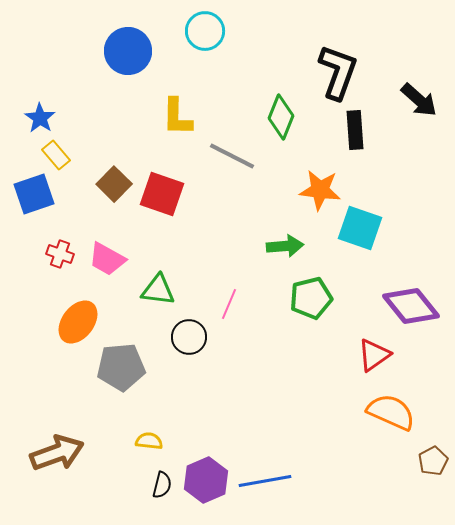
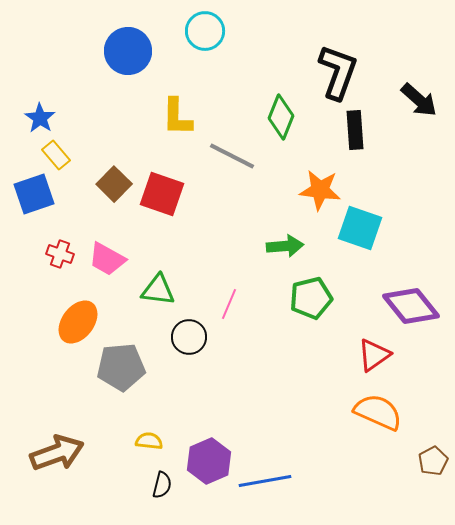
orange semicircle: moved 13 px left
purple hexagon: moved 3 px right, 19 px up
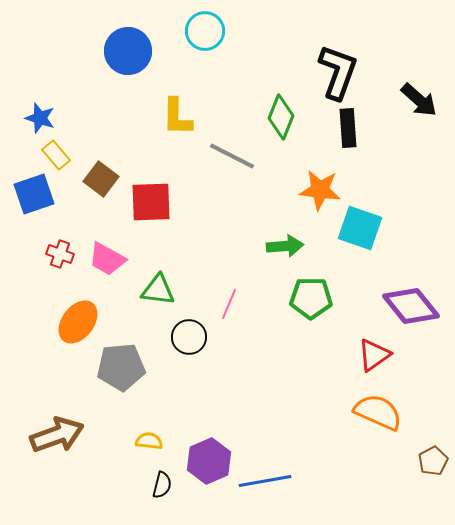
blue star: rotated 16 degrees counterclockwise
black rectangle: moved 7 px left, 2 px up
brown square: moved 13 px left, 5 px up; rotated 8 degrees counterclockwise
red square: moved 11 px left, 8 px down; rotated 21 degrees counterclockwise
green pentagon: rotated 15 degrees clockwise
brown arrow: moved 18 px up
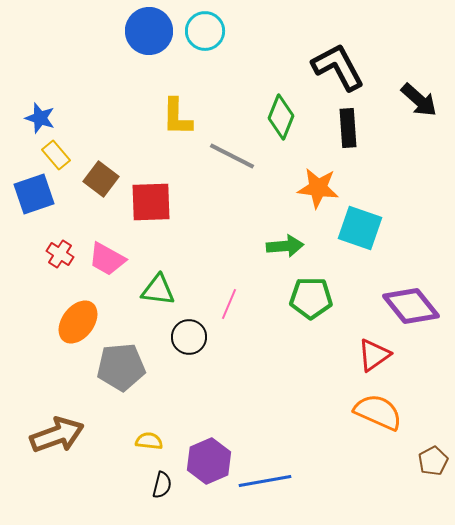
blue circle: moved 21 px right, 20 px up
black L-shape: moved 5 px up; rotated 48 degrees counterclockwise
orange star: moved 2 px left, 2 px up
red cross: rotated 12 degrees clockwise
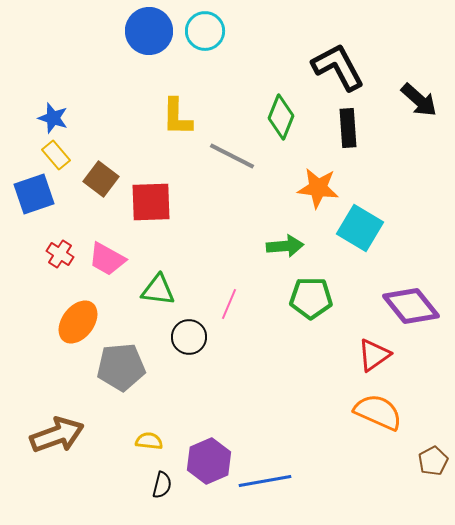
blue star: moved 13 px right
cyan square: rotated 12 degrees clockwise
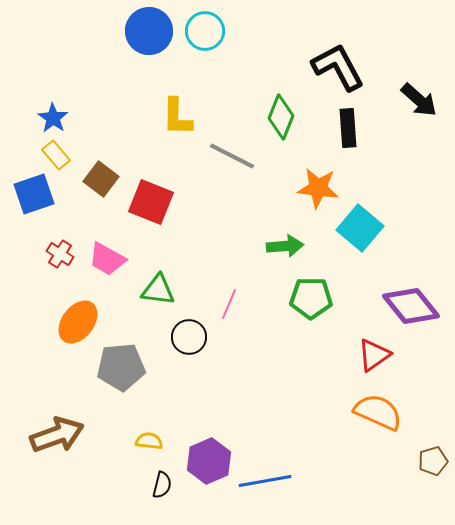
blue star: rotated 16 degrees clockwise
red square: rotated 24 degrees clockwise
cyan square: rotated 9 degrees clockwise
brown pentagon: rotated 12 degrees clockwise
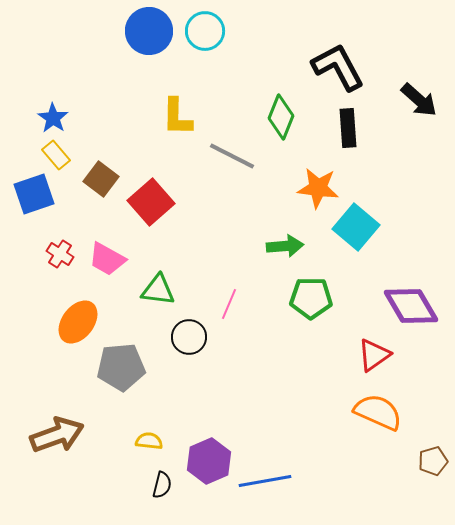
red square: rotated 27 degrees clockwise
cyan square: moved 4 px left, 1 px up
purple diamond: rotated 8 degrees clockwise
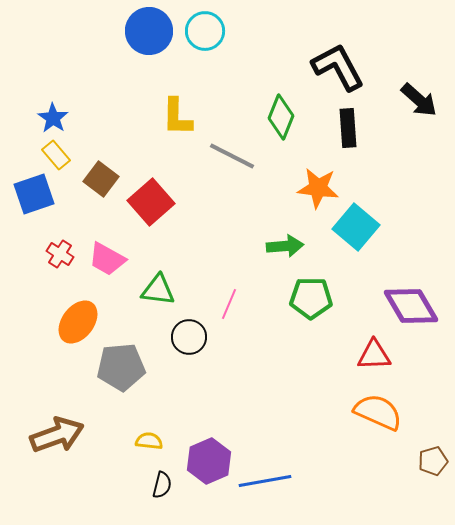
red triangle: rotated 33 degrees clockwise
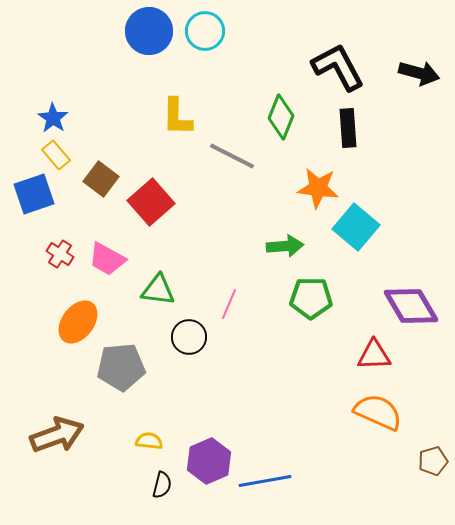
black arrow: moved 27 px up; rotated 27 degrees counterclockwise
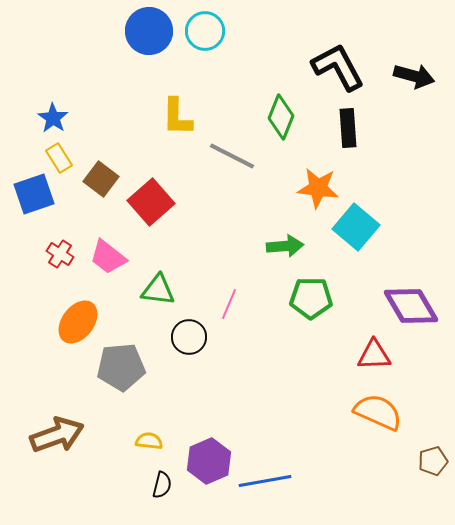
black arrow: moved 5 px left, 3 px down
yellow rectangle: moved 3 px right, 3 px down; rotated 8 degrees clockwise
pink trapezoid: moved 1 px right, 2 px up; rotated 9 degrees clockwise
